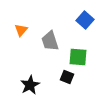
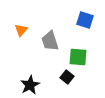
blue square: rotated 24 degrees counterclockwise
black square: rotated 16 degrees clockwise
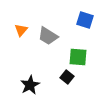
gray trapezoid: moved 2 px left, 5 px up; rotated 40 degrees counterclockwise
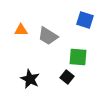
orange triangle: rotated 48 degrees clockwise
black star: moved 6 px up; rotated 18 degrees counterclockwise
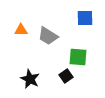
blue square: moved 2 px up; rotated 18 degrees counterclockwise
black square: moved 1 px left, 1 px up; rotated 16 degrees clockwise
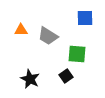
green square: moved 1 px left, 3 px up
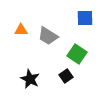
green square: rotated 30 degrees clockwise
